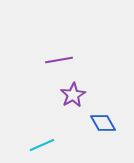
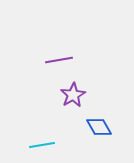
blue diamond: moved 4 px left, 4 px down
cyan line: rotated 15 degrees clockwise
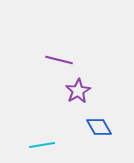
purple line: rotated 24 degrees clockwise
purple star: moved 5 px right, 4 px up
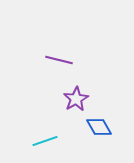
purple star: moved 2 px left, 8 px down
cyan line: moved 3 px right, 4 px up; rotated 10 degrees counterclockwise
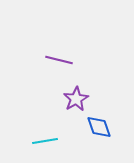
blue diamond: rotated 12 degrees clockwise
cyan line: rotated 10 degrees clockwise
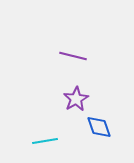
purple line: moved 14 px right, 4 px up
